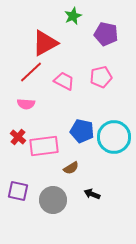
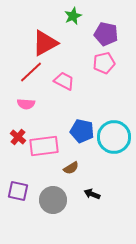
pink pentagon: moved 3 px right, 14 px up
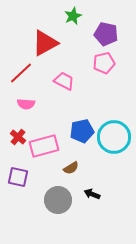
red line: moved 10 px left, 1 px down
blue pentagon: rotated 25 degrees counterclockwise
pink rectangle: rotated 8 degrees counterclockwise
purple square: moved 14 px up
gray circle: moved 5 px right
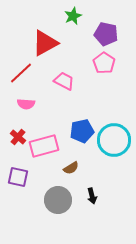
pink pentagon: rotated 25 degrees counterclockwise
cyan circle: moved 3 px down
black arrow: moved 2 px down; rotated 126 degrees counterclockwise
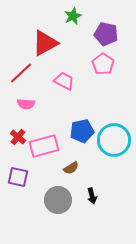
pink pentagon: moved 1 px left, 1 px down
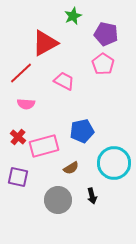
cyan circle: moved 23 px down
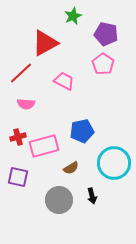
red cross: rotated 35 degrees clockwise
gray circle: moved 1 px right
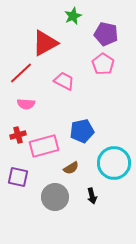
red cross: moved 2 px up
gray circle: moved 4 px left, 3 px up
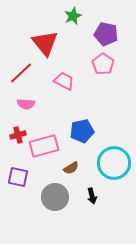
red triangle: rotated 40 degrees counterclockwise
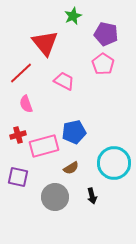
pink semicircle: rotated 66 degrees clockwise
blue pentagon: moved 8 px left, 1 px down
